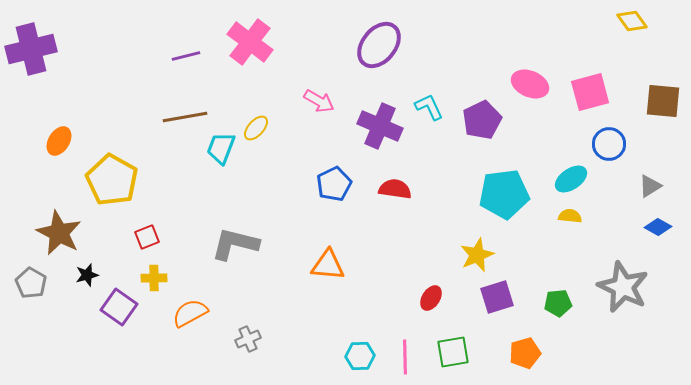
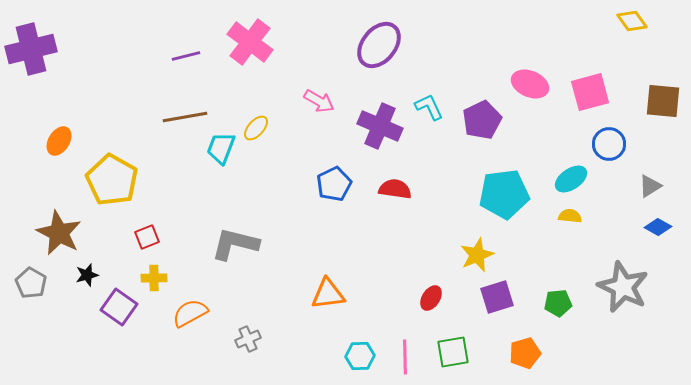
orange triangle at (328, 265): moved 29 px down; rotated 12 degrees counterclockwise
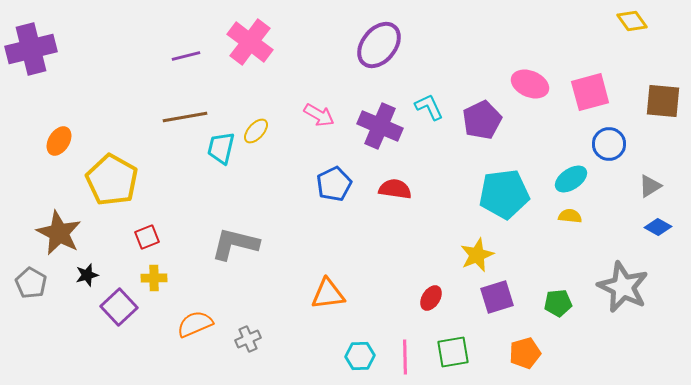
pink arrow at (319, 101): moved 14 px down
yellow ellipse at (256, 128): moved 3 px down
cyan trapezoid at (221, 148): rotated 8 degrees counterclockwise
purple square at (119, 307): rotated 12 degrees clockwise
orange semicircle at (190, 313): moved 5 px right, 11 px down; rotated 6 degrees clockwise
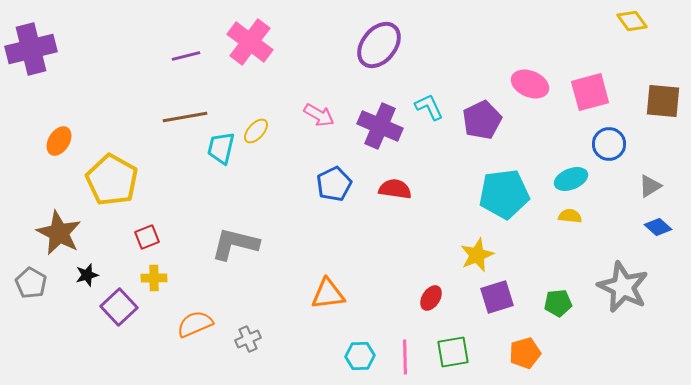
cyan ellipse at (571, 179): rotated 12 degrees clockwise
blue diamond at (658, 227): rotated 12 degrees clockwise
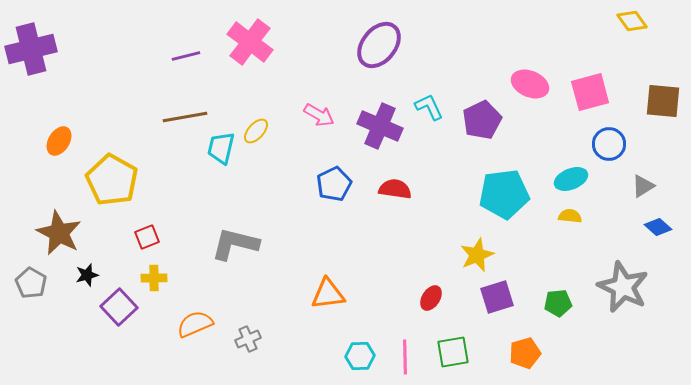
gray triangle at (650, 186): moved 7 px left
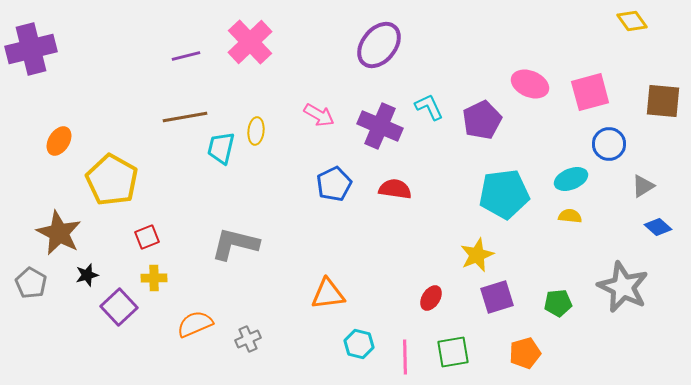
pink cross at (250, 42): rotated 9 degrees clockwise
yellow ellipse at (256, 131): rotated 36 degrees counterclockwise
cyan hexagon at (360, 356): moved 1 px left, 12 px up; rotated 16 degrees clockwise
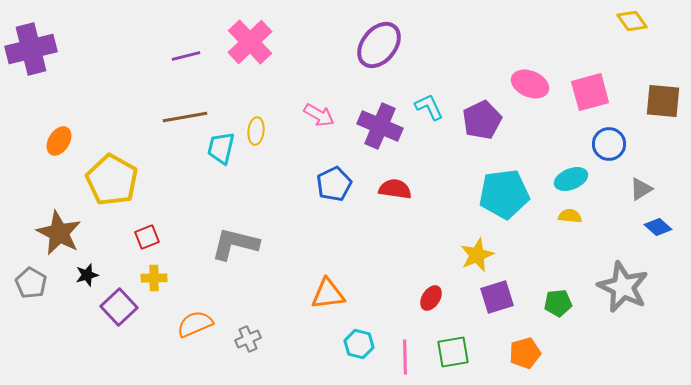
gray triangle at (643, 186): moved 2 px left, 3 px down
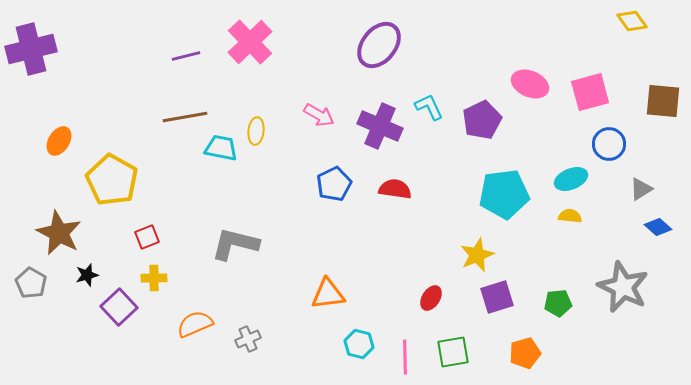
cyan trapezoid at (221, 148): rotated 88 degrees clockwise
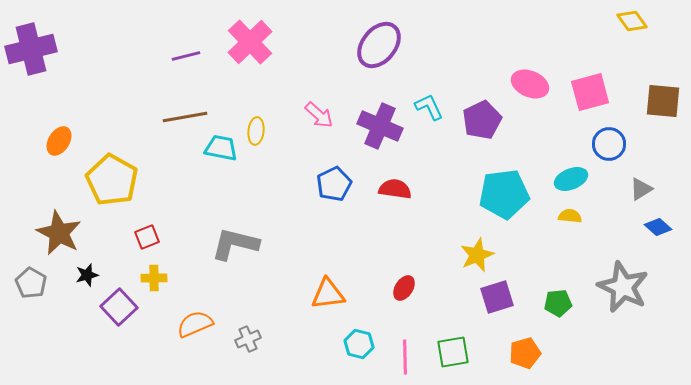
pink arrow at (319, 115): rotated 12 degrees clockwise
red ellipse at (431, 298): moved 27 px left, 10 px up
